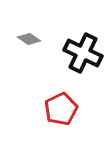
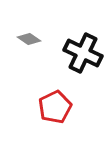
red pentagon: moved 6 px left, 2 px up
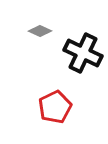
gray diamond: moved 11 px right, 8 px up; rotated 10 degrees counterclockwise
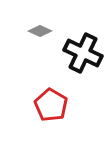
red pentagon: moved 4 px left, 2 px up; rotated 16 degrees counterclockwise
